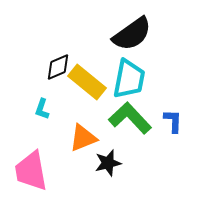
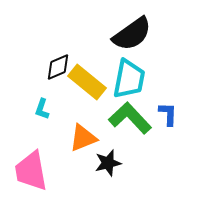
blue L-shape: moved 5 px left, 7 px up
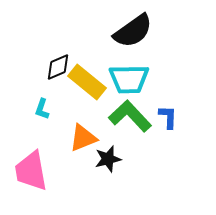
black semicircle: moved 1 px right, 3 px up
cyan trapezoid: rotated 78 degrees clockwise
blue L-shape: moved 3 px down
green L-shape: moved 2 px up
black star: moved 4 px up
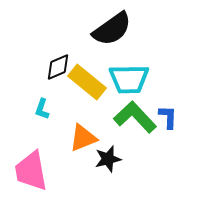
black semicircle: moved 21 px left, 2 px up
green L-shape: moved 5 px right, 1 px down
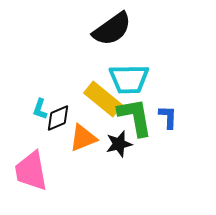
black diamond: moved 51 px down
yellow rectangle: moved 16 px right, 17 px down
cyan L-shape: moved 2 px left
green L-shape: rotated 33 degrees clockwise
black star: moved 11 px right, 15 px up
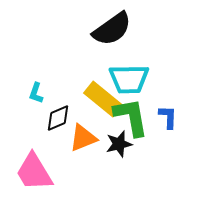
cyan L-shape: moved 4 px left, 16 px up
green L-shape: moved 4 px left
pink trapezoid: moved 3 px right, 1 px down; rotated 21 degrees counterclockwise
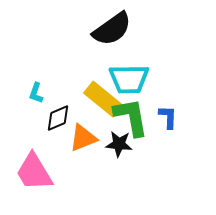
black star: rotated 20 degrees clockwise
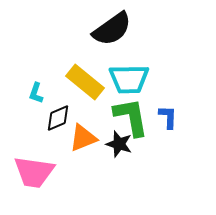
yellow rectangle: moved 18 px left, 17 px up
black star: rotated 12 degrees clockwise
pink trapezoid: rotated 51 degrees counterclockwise
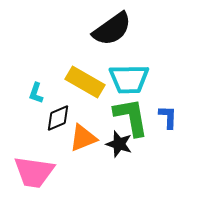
yellow rectangle: rotated 9 degrees counterclockwise
